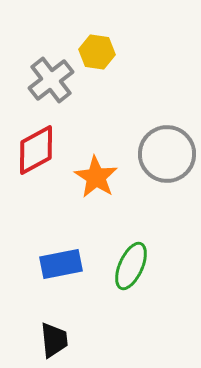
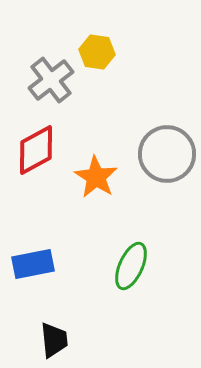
blue rectangle: moved 28 px left
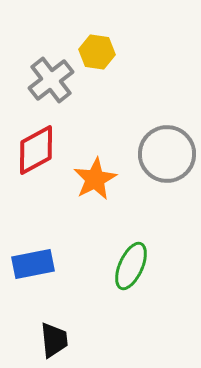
orange star: moved 1 px left, 2 px down; rotated 12 degrees clockwise
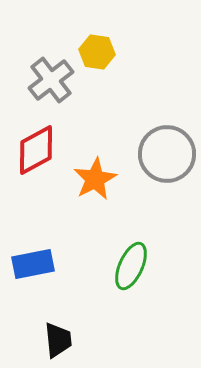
black trapezoid: moved 4 px right
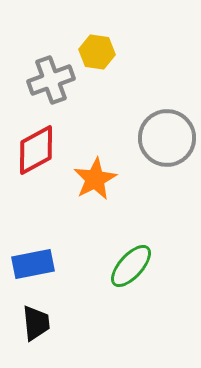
gray cross: rotated 18 degrees clockwise
gray circle: moved 16 px up
green ellipse: rotated 18 degrees clockwise
black trapezoid: moved 22 px left, 17 px up
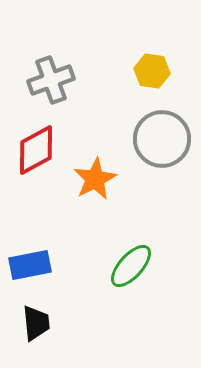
yellow hexagon: moved 55 px right, 19 px down
gray circle: moved 5 px left, 1 px down
blue rectangle: moved 3 px left, 1 px down
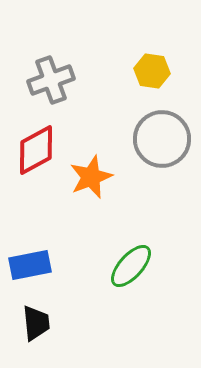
orange star: moved 4 px left, 2 px up; rotated 6 degrees clockwise
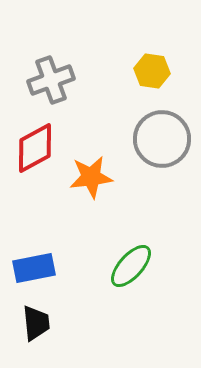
red diamond: moved 1 px left, 2 px up
orange star: rotated 15 degrees clockwise
blue rectangle: moved 4 px right, 3 px down
